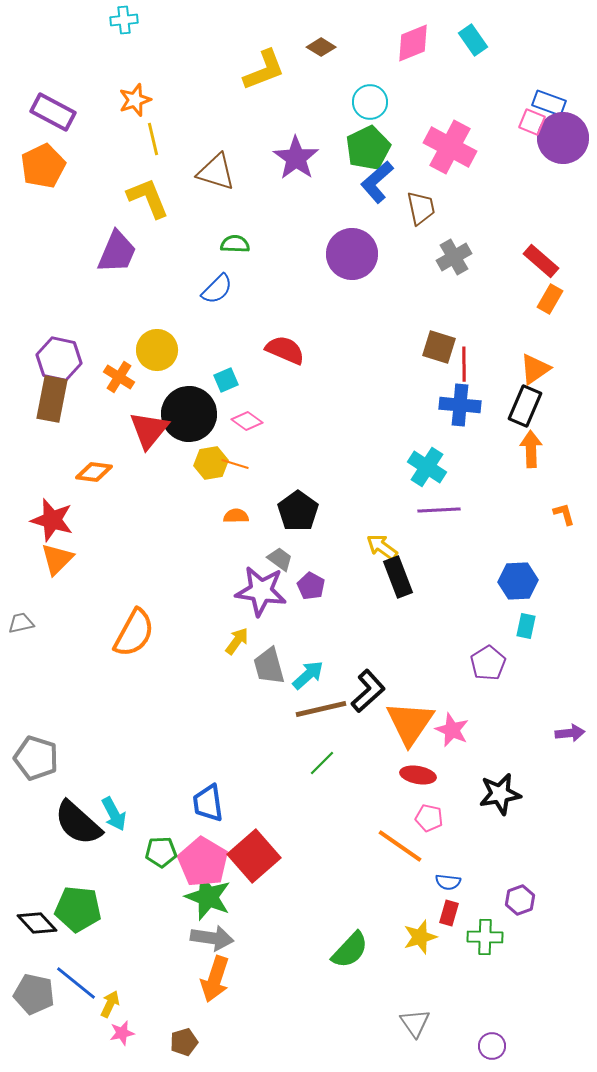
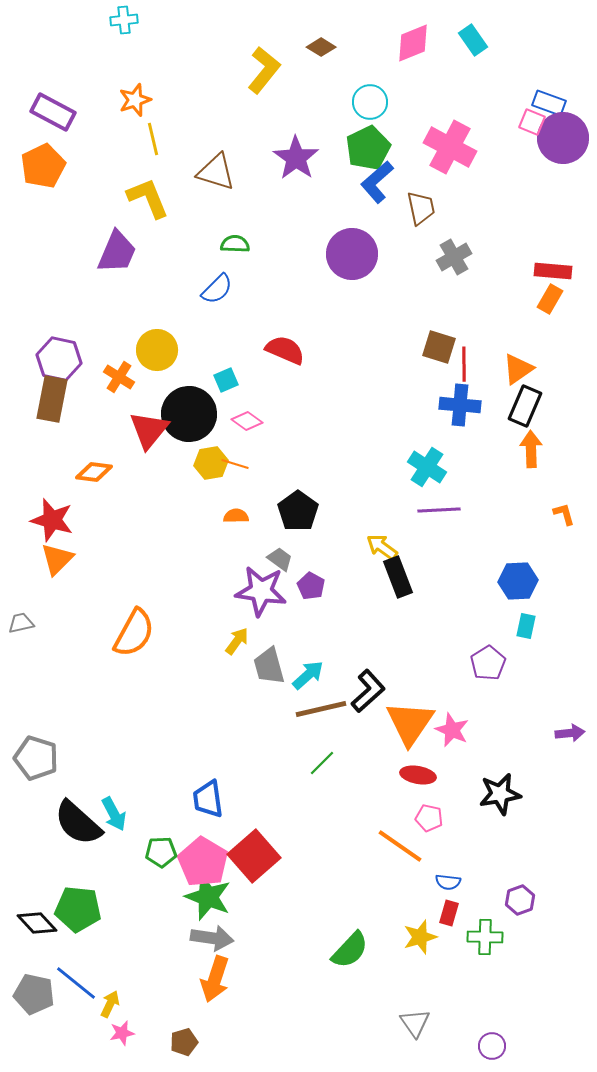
yellow L-shape at (264, 70): rotated 30 degrees counterclockwise
red rectangle at (541, 261): moved 12 px right, 10 px down; rotated 36 degrees counterclockwise
orange triangle at (535, 369): moved 17 px left
blue trapezoid at (208, 803): moved 4 px up
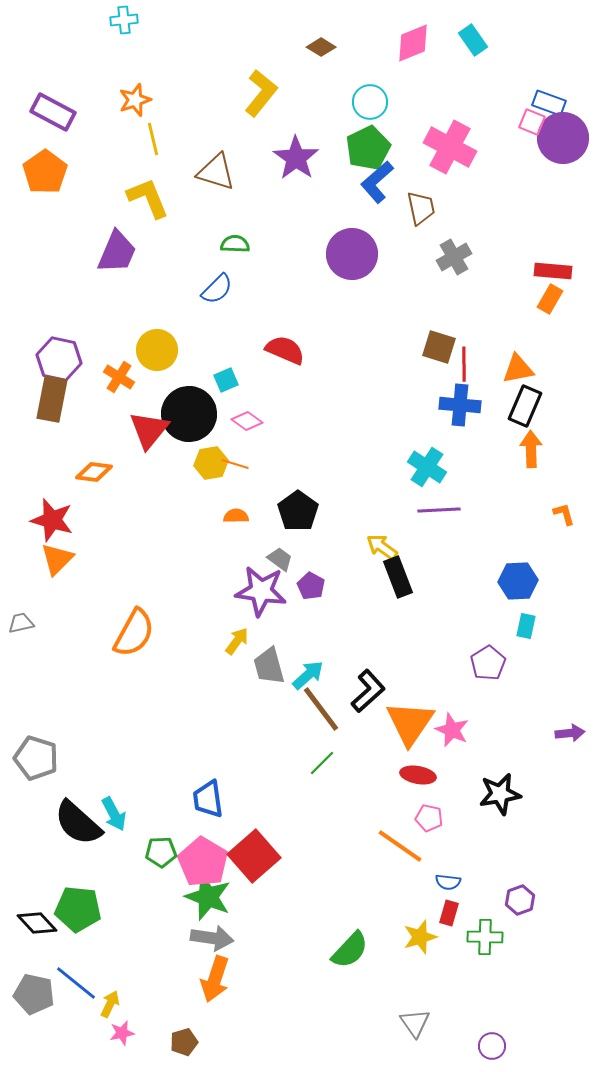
yellow L-shape at (264, 70): moved 3 px left, 23 px down
orange pentagon at (43, 166): moved 2 px right, 6 px down; rotated 9 degrees counterclockwise
orange triangle at (518, 369): rotated 24 degrees clockwise
brown line at (321, 709): rotated 66 degrees clockwise
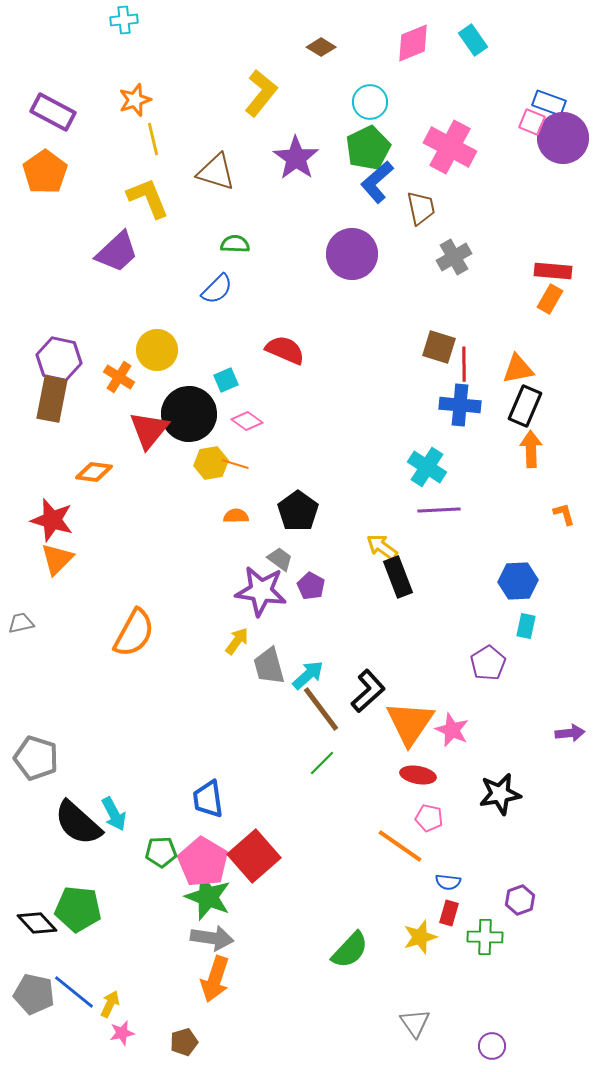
purple trapezoid at (117, 252): rotated 24 degrees clockwise
blue line at (76, 983): moved 2 px left, 9 px down
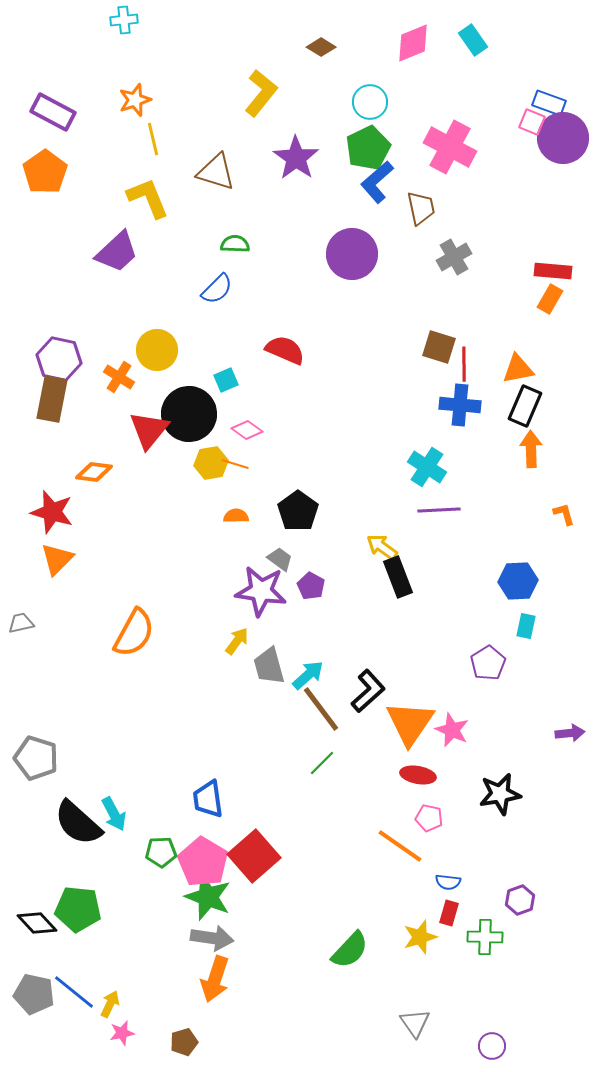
pink diamond at (247, 421): moved 9 px down
red star at (52, 520): moved 8 px up
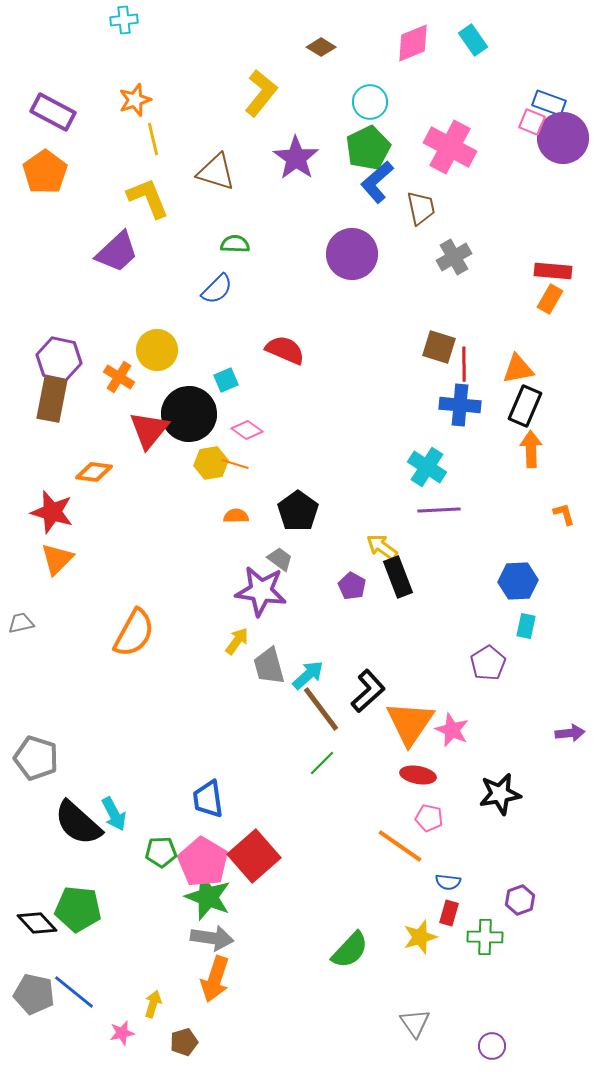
purple pentagon at (311, 586): moved 41 px right
yellow arrow at (110, 1004): moved 43 px right; rotated 8 degrees counterclockwise
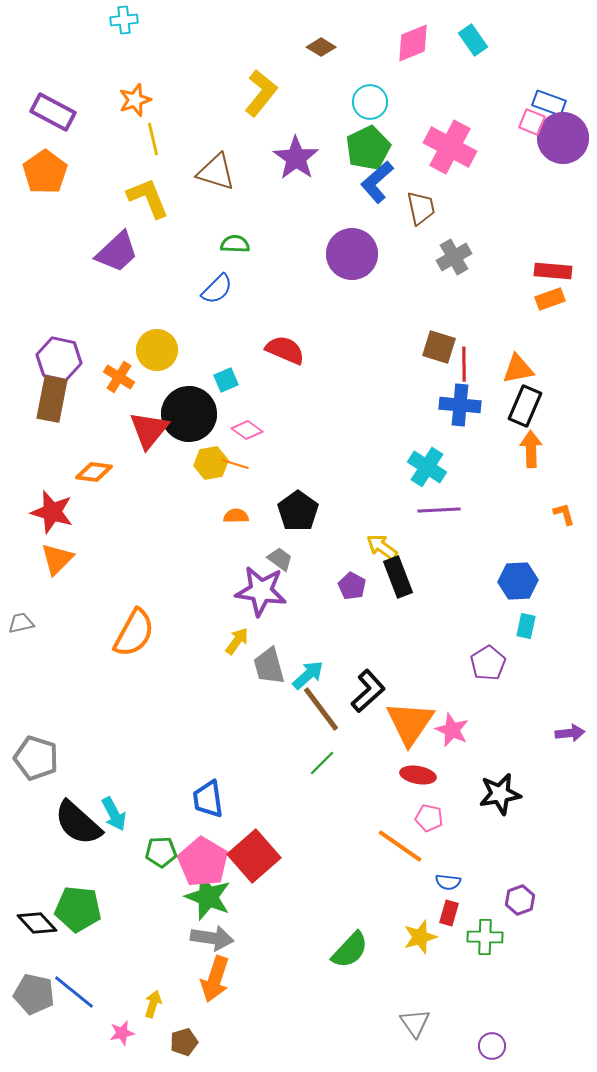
orange rectangle at (550, 299): rotated 40 degrees clockwise
